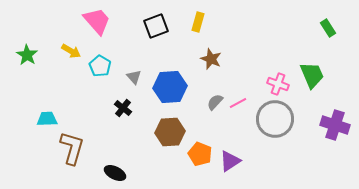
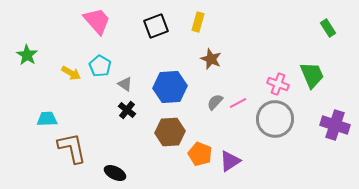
yellow arrow: moved 22 px down
gray triangle: moved 9 px left, 7 px down; rotated 14 degrees counterclockwise
black cross: moved 4 px right, 2 px down
brown L-shape: rotated 28 degrees counterclockwise
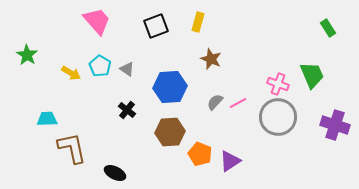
gray triangle: moved 2 px right, 15 px up
gray circle: moved 3 px right, 2 px up
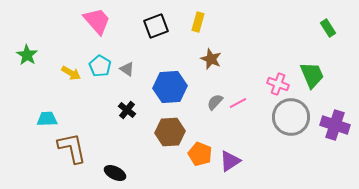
gray circle: moved 13 px right
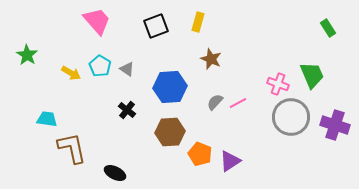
cyan trapezoid: rotated 10 degrees clockwise
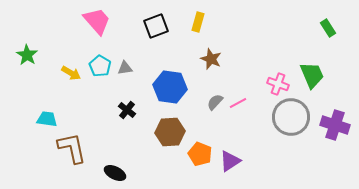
gray triangle: moved 2 px left, 1 px up; rotated 42 degrees counterclockwise
blue hexagon: rotated 12 degrees clockwise
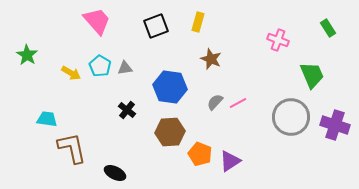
pink cross: moved 44 px up
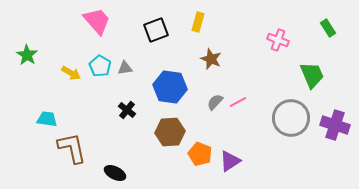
black square: moved 4 px down
pink line: moved 1 px up
gray circle: moved 1 px down
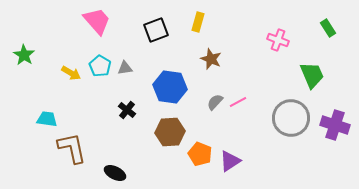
green star: moved 3 px left
